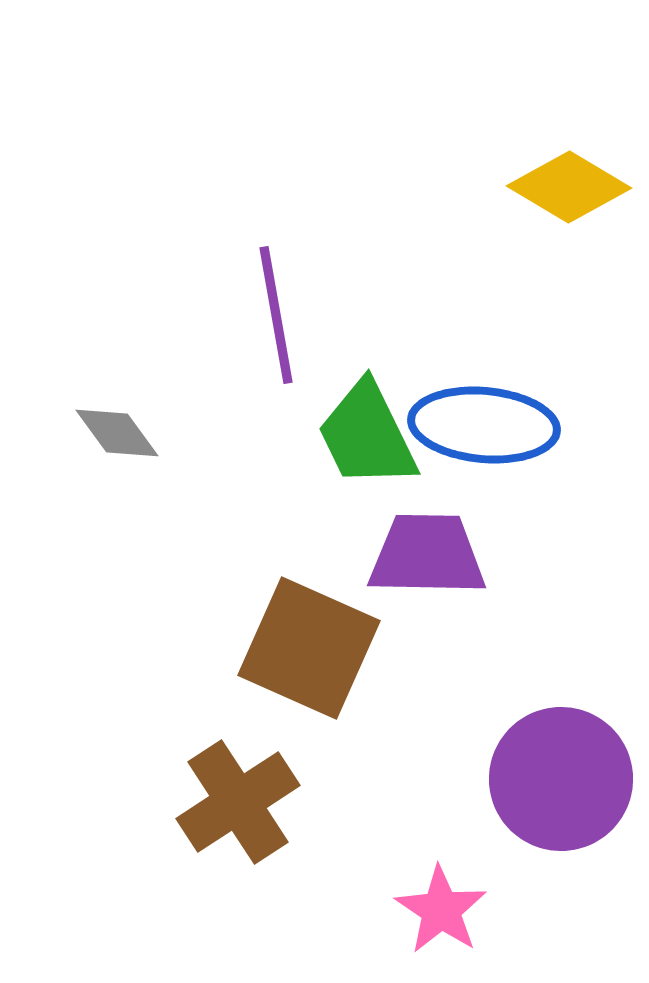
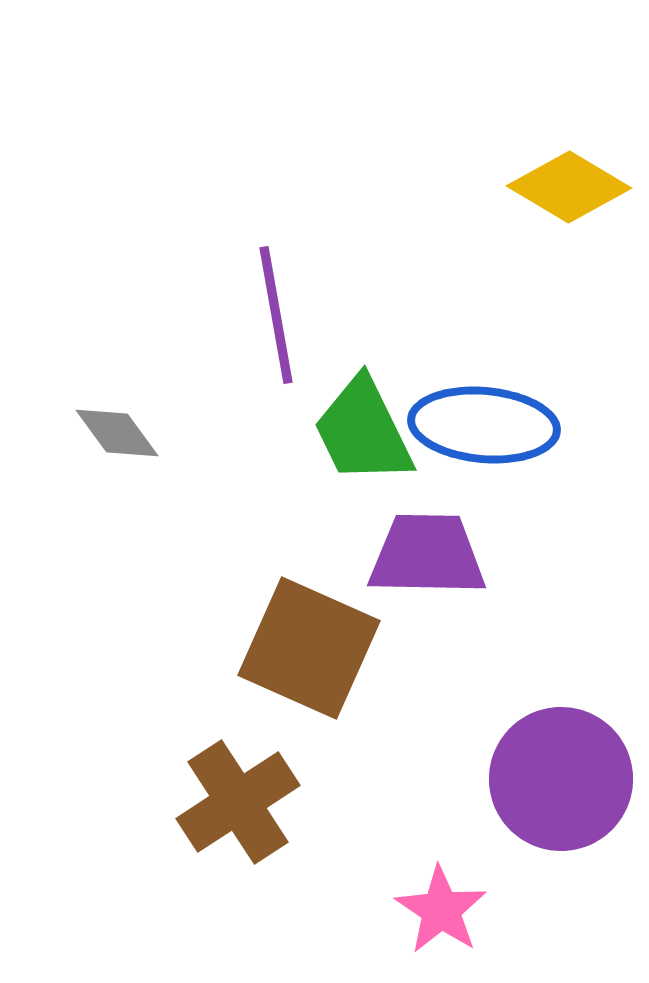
green trapezoid: moved 4 px left, 4 px up
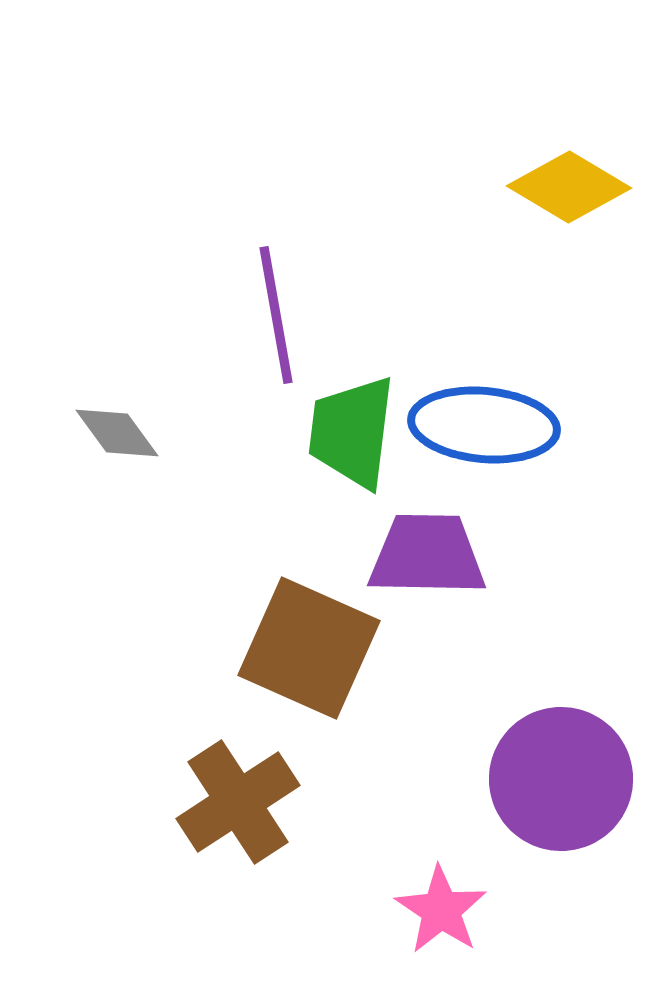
green trapezoid: moved 11 px left, 1 px down; rotated 33 degrees clockwise
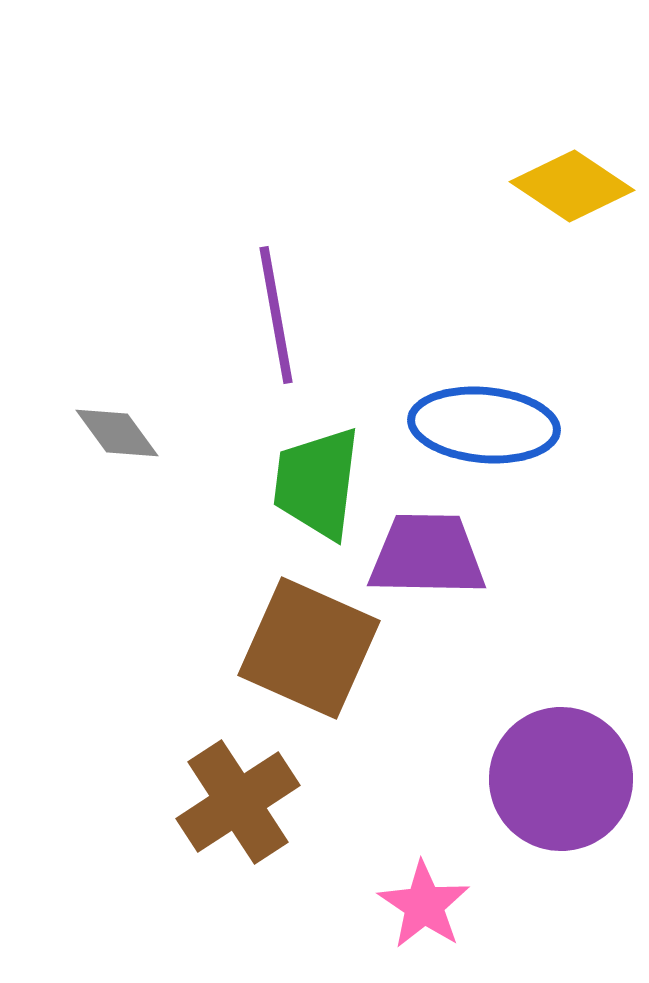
yellow diamond: moved 3 px right, 1 px up; rotated 3 degrees clockwise
green trapezoid: moved 35 px left, 51 px down
pink star: moved 17 px left, 5 px up
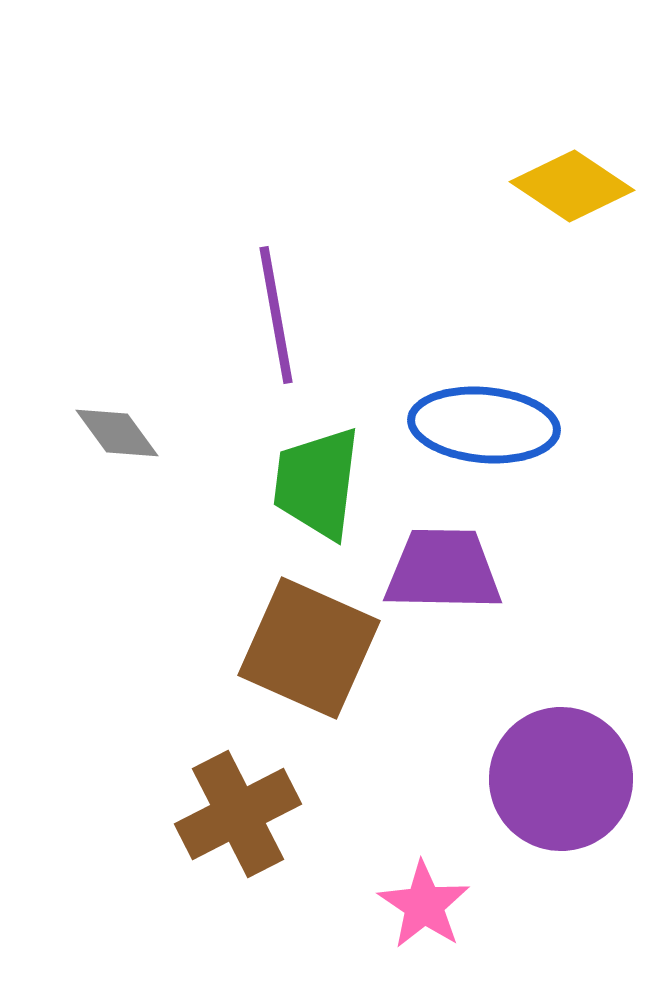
purple trapezoid: moved 16 px right, 15 px down
brown cross: moved 12 px down; rotated 6 degrees clockwise
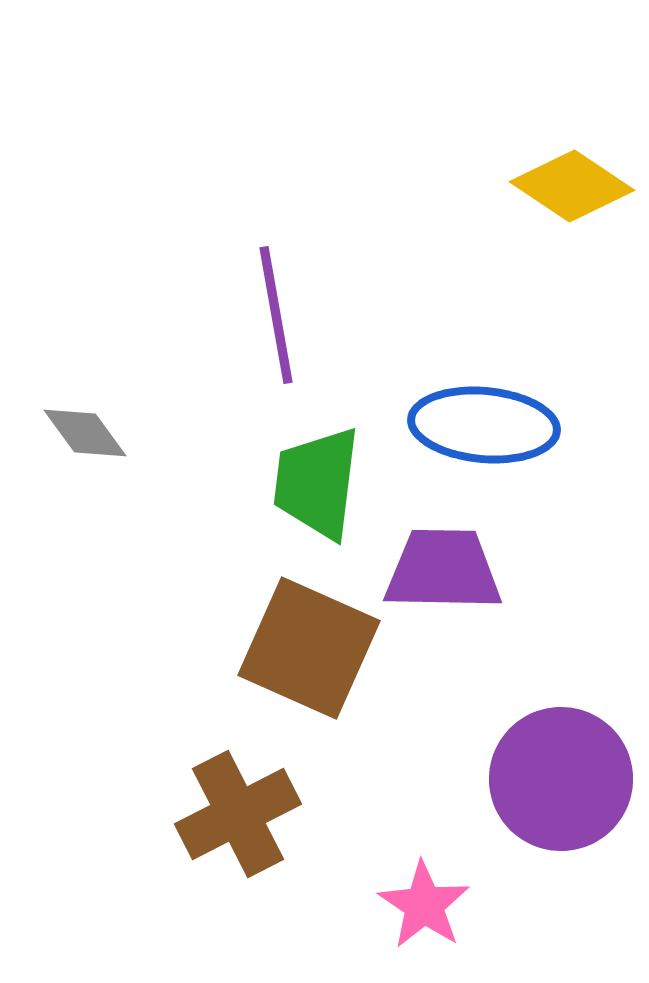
gray diamond: moved 32 px left
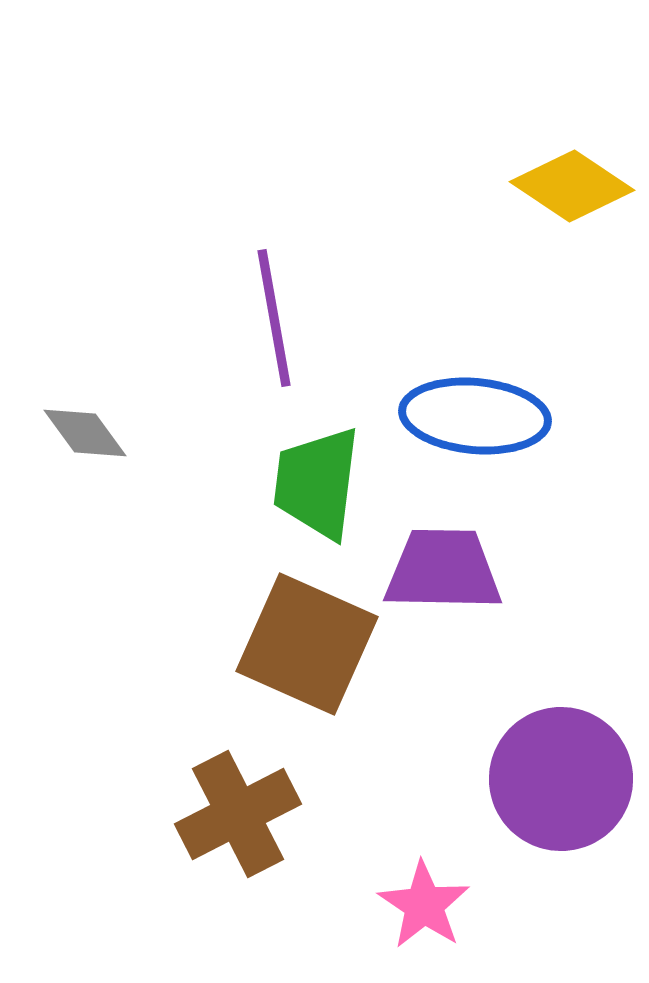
purple line: moved 2 px left, 3 px down
blue ellipse: moved 9 px left, 9 px up
brown square: moved 2 px left, 4 px up
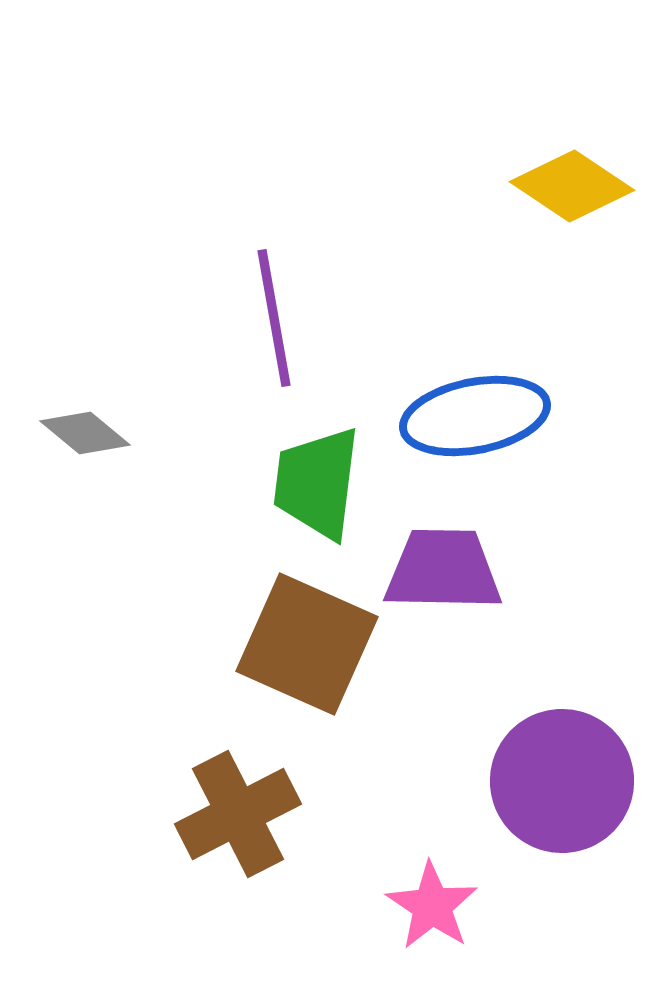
blue ellipse: rotated 16 degrees counterclockwise
gray diamond: rotated 14 degrees counterclockwise
purple circle: moved 1 px right, 2 px down
pink star: moved 8 px right, 1 px down
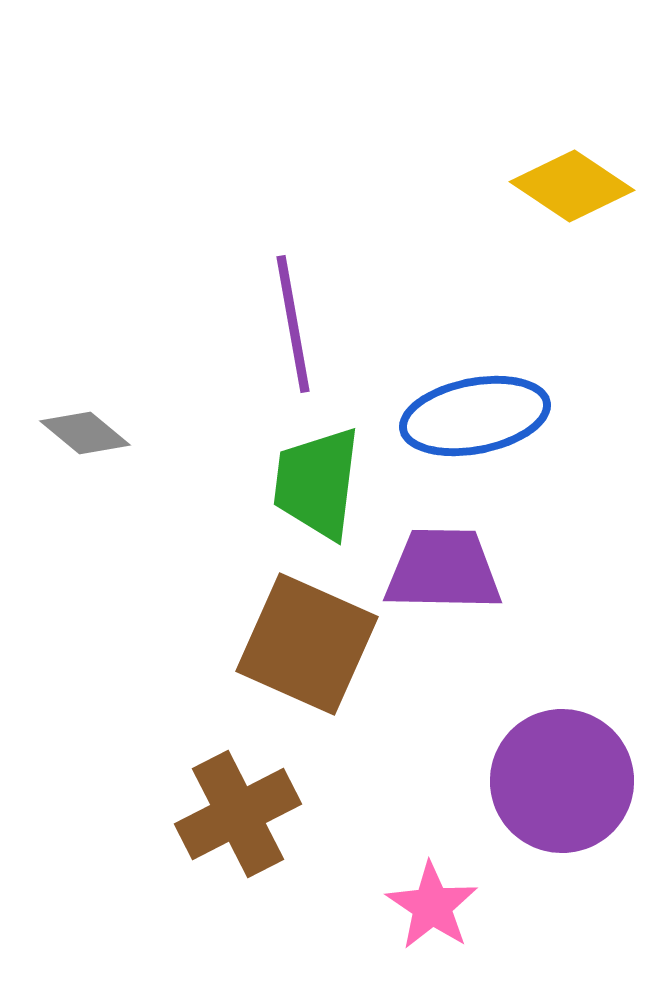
purple line: moved 19 px right, 6 px down
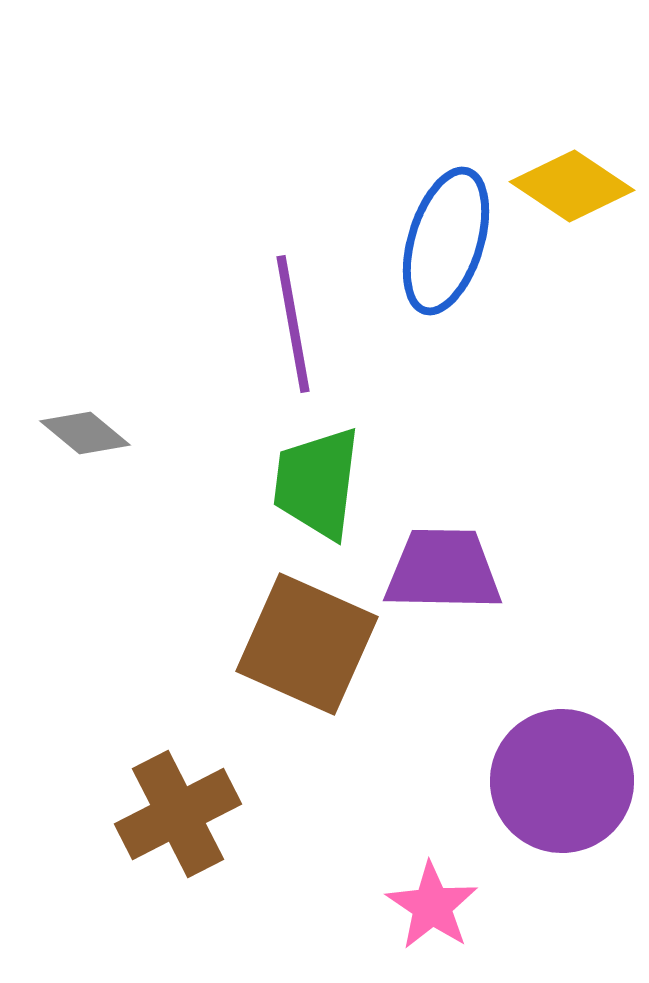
blue ellipse: moved 29 px left, 175 px up; rotated 62 degrees counterclockwise
brown cross: moved 60 px left
